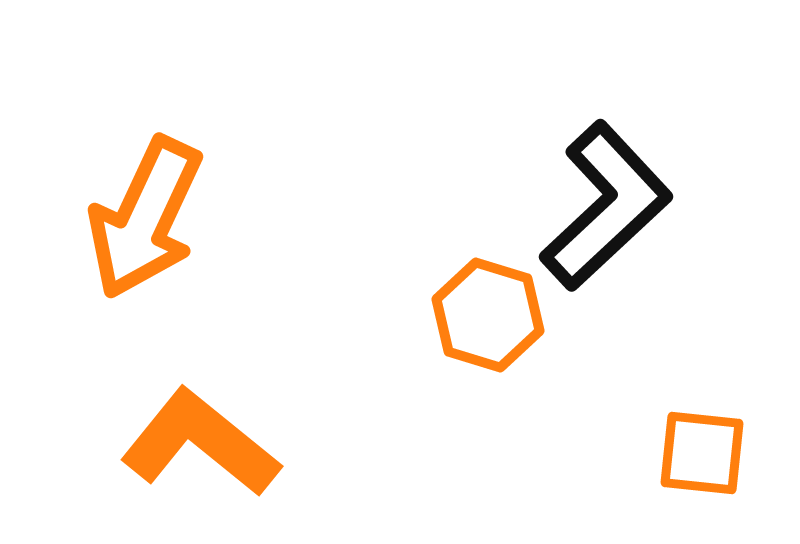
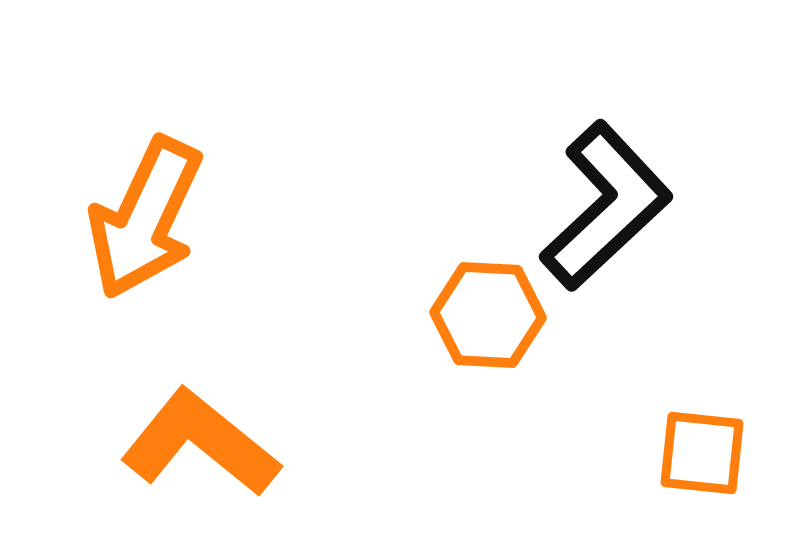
orange hexagon: rotated 14 degrees counterclockwise
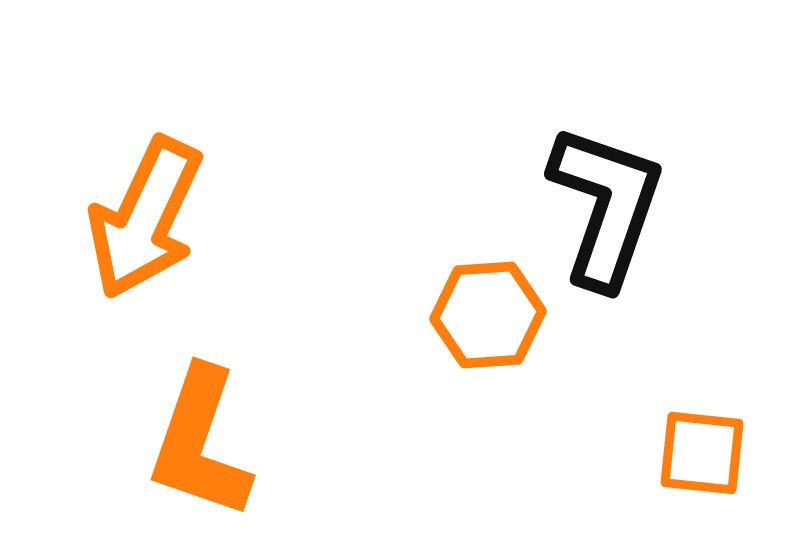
black L-shape: rotated 28 degrees counterclockwise
orange hexagon: rotated 7 degrees counterclockwise
orange L-shape: rotated 110 degrees counterclockwise
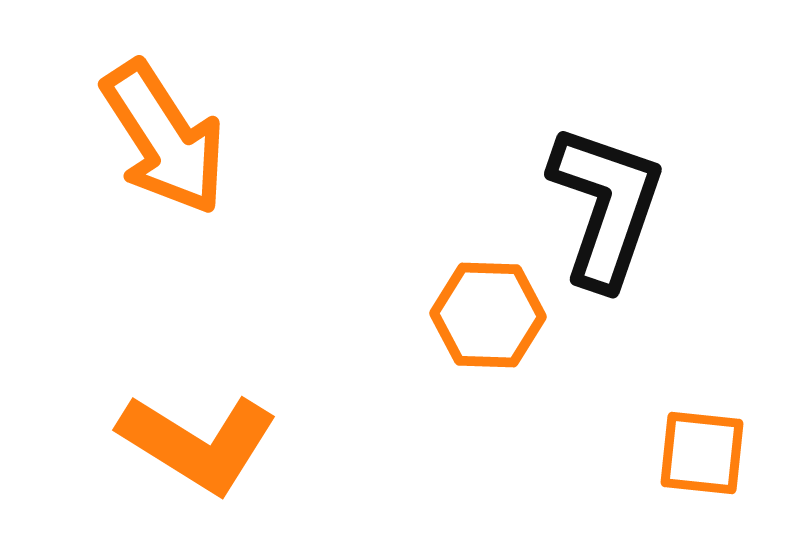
orange arrow: moved 19 px right, 80 px up; rotated 58 degrees counterclockwise
orange hexagon: rotated 6 degrees clockwise
orange L-shape: moved 2 px left; rotated 77 degrees counterclockwise
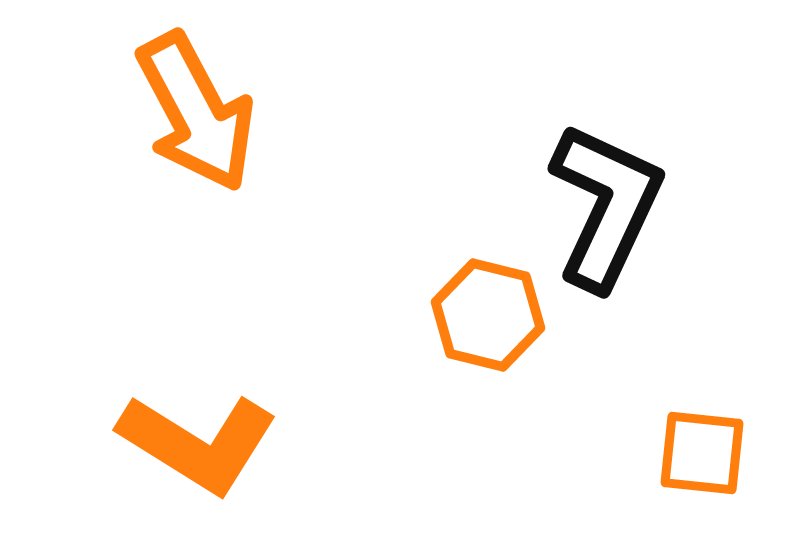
orange arrow: moved 32 px right, 26 px up; rotated 5 degrees clockwise
black L-shape: rotated 6 degrees clockwise
orange hexagon: rotated 12 degrees clockwise
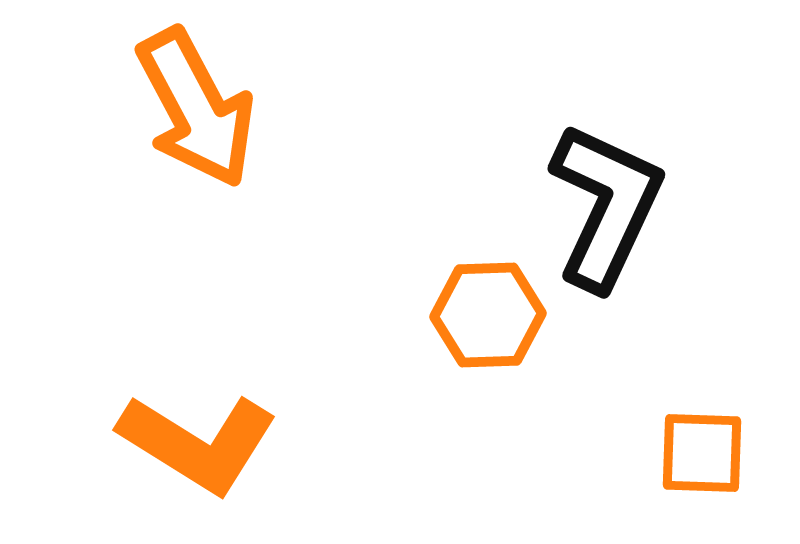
orange arrow: moved 4 px up
orange hexagon: rotated 16 degrees counterclockwise
orange square: rotated 4 degrees counterclockwise
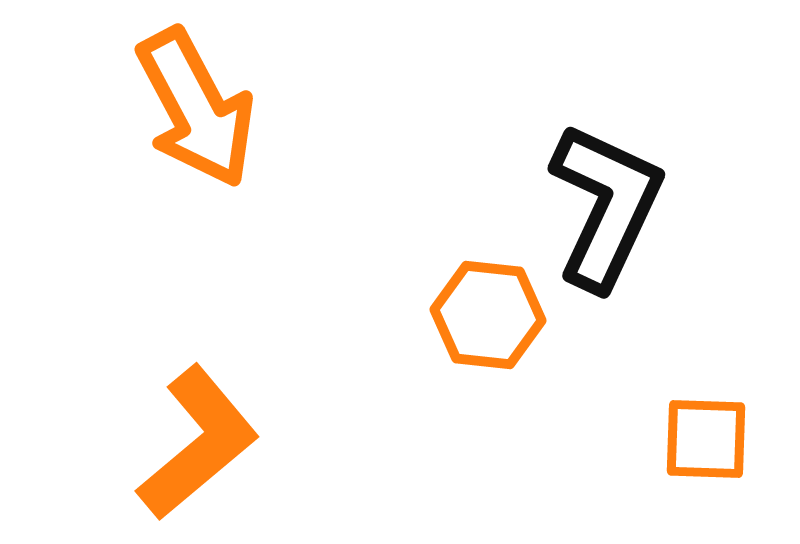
orange hexagon: rotated 8 degrees clockwise
orange L-shape: rotated 72 degrees counterclockwise
orange square: moved 4 px right, 14 px up
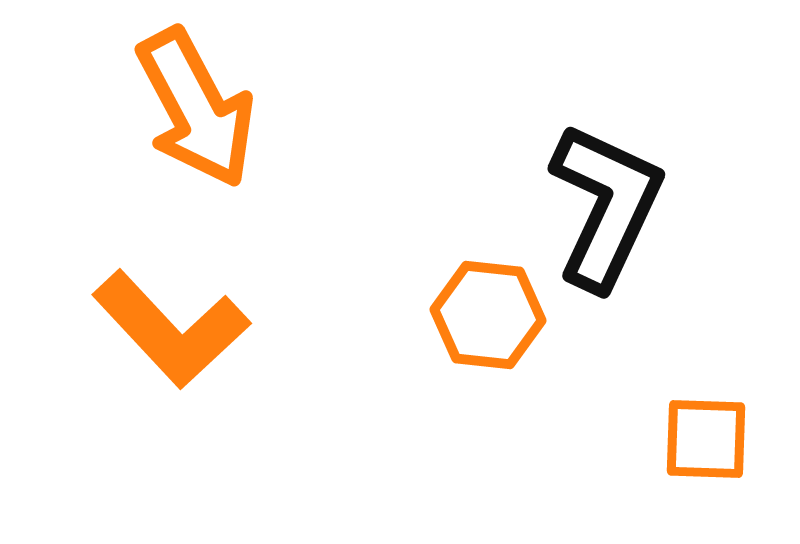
orange L-shape: moved 27 px left, 114 px up; rotated 87 degrees clockwise
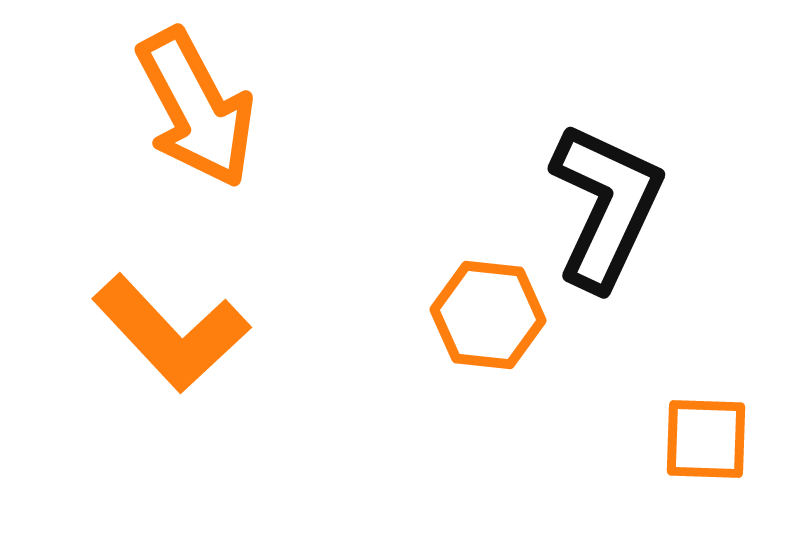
orange L-shape: moved 4 px down
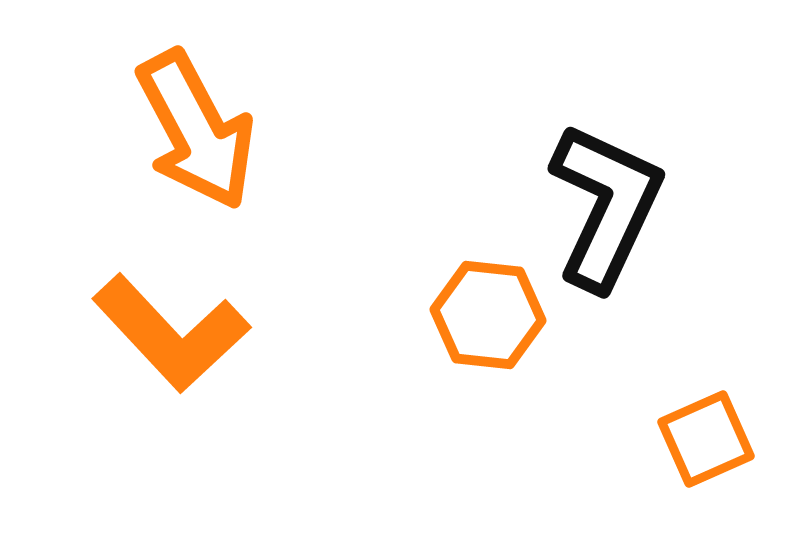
orange arrow: moved 22 px down
orange square: rotated 26 degrees counterclockwise
